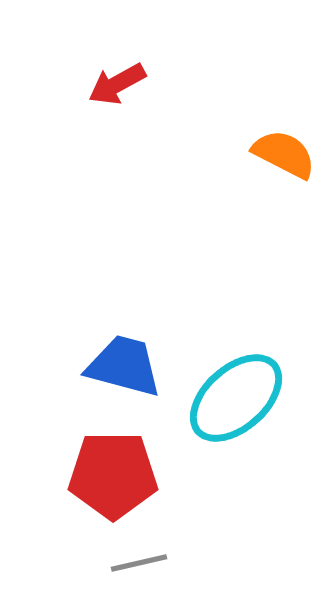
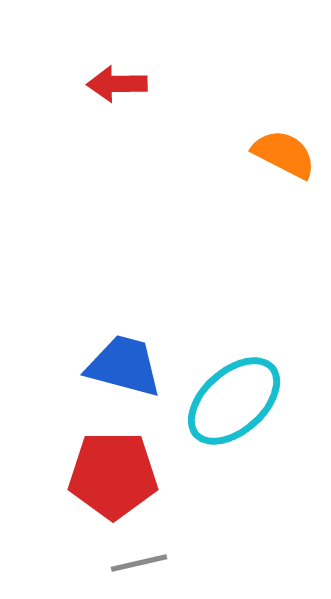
red arrow: rotated 28 degrees clockwise
cyan ellipse: moved 2 px left, 3 px down
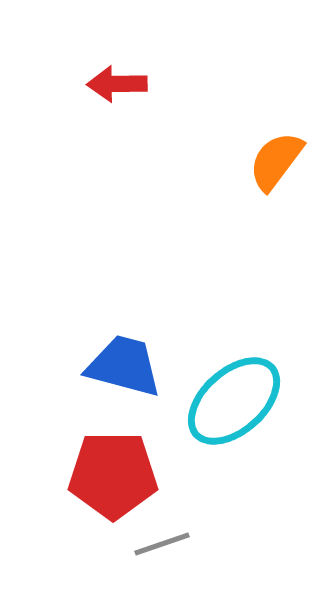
orange semicircle: moved 8 px left, 7 px down; rotated 80 degrees counterclockwise
gray line: moved 23 px right, 19 px up; rotated 6 degrees counterclockwise
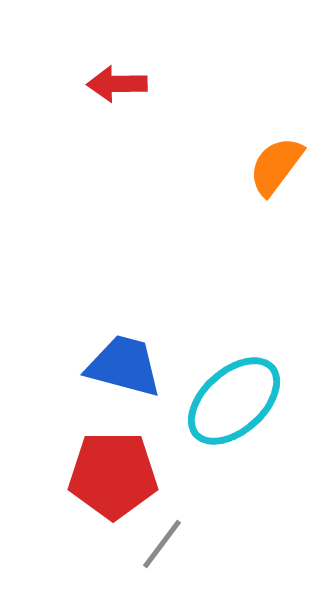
orange semicircle: moved 5 px down
gray line: rotated 34 degrees counterclockwise
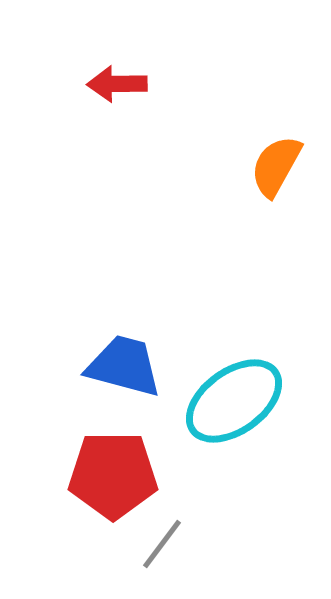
orange semicircle: rotated 8 degrees counterclockwise
cyan ellipse: rotated 6 degrees clockwise
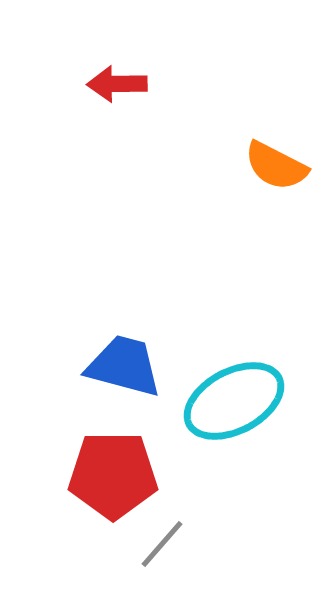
orange semicircle: rotated 92 degrees counterclockwise
cyan ellipse: rotated 8 degrees clockwise
gray line: rotated 4 degrees clockwise
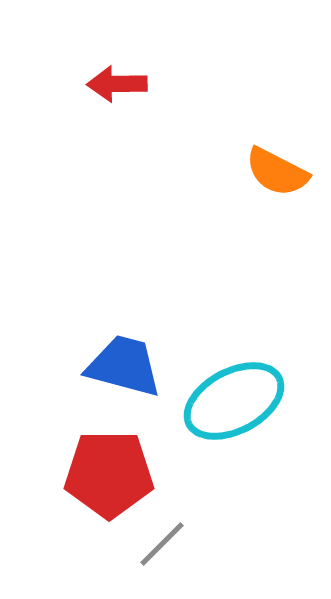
orange semicircle: moved 1 px right, 6 px down
red pentagon: moved 4 px left, 1 px up
gray line: rotated 4 degrees clockwise
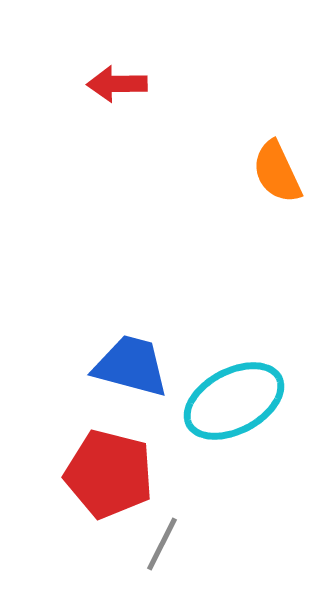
orange semicircle: rotated 38 degrees clockwise
blue trapezoid: moved 7 px right
red pentagon: rotated 14 degrees clockwise
gray line: rotated 18 degrees counterclockwise
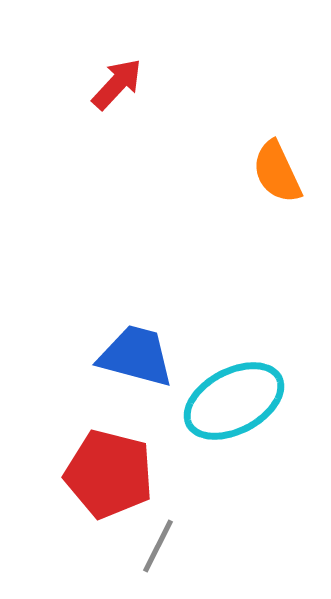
red arrow: rotated 134 degrees clockwise
blue trapezoid: moved 5 px right, 10 px up
gray line: moved 4 px left, 2 px down
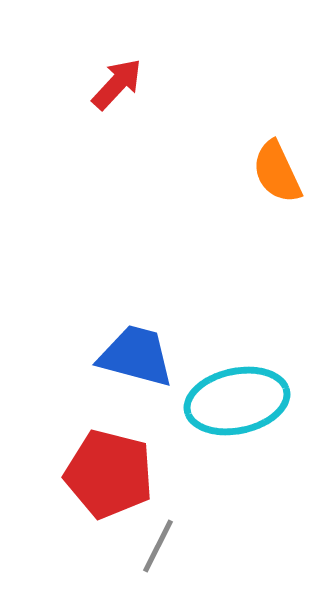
cyan ellipse: moved 3 px right; rotated 16 degrees clockwise
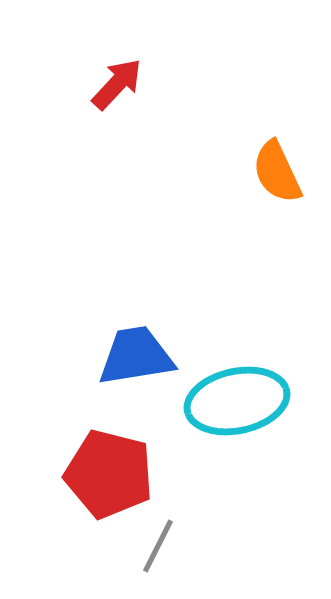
blue trapezoid: rotated 24 degrees counterclockwise
